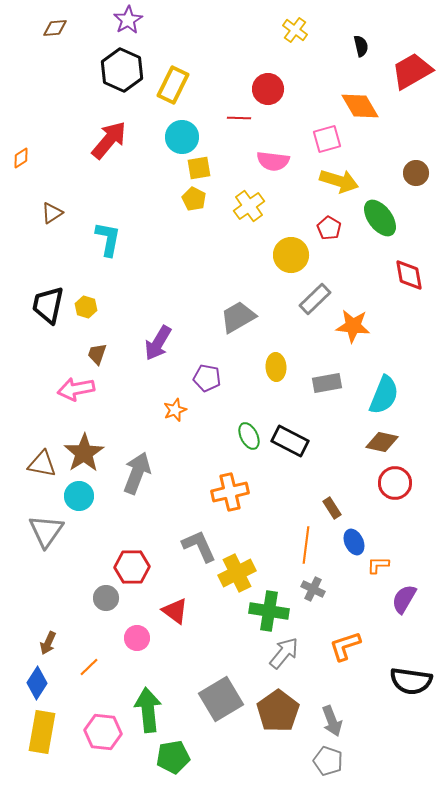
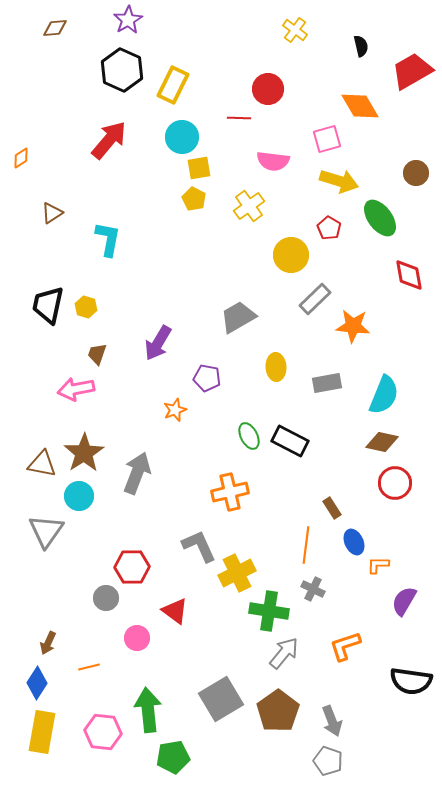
purple semicircle at (404, 599): moved 2 px down
orange line at (89, 667): rotated 30 degrees clockwise
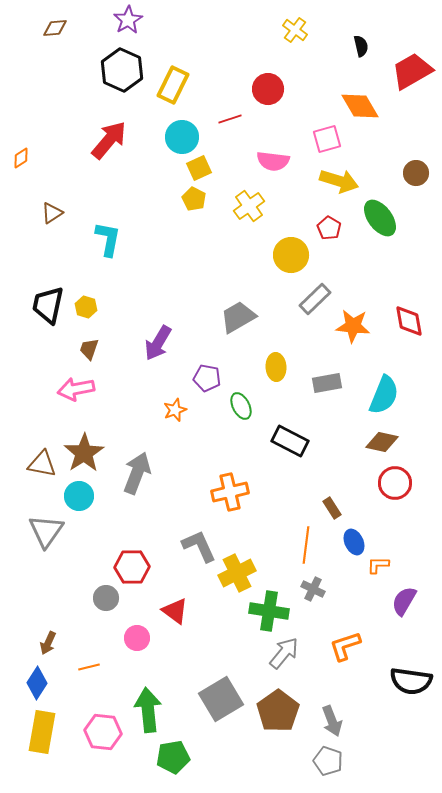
red line at (239, 118): moved 9 px left, 1 px down; rotated 20 degrees counterclockwise
yellow square at (199, 168): rotated 15 degrees counterclockwise
red diamond at (409, 275): moved 46 px down
brown trapezoid at (97, 354): moved 8 px left, 5 px up
green ellipse at (249, 436): moved 8 px left, 30 px up
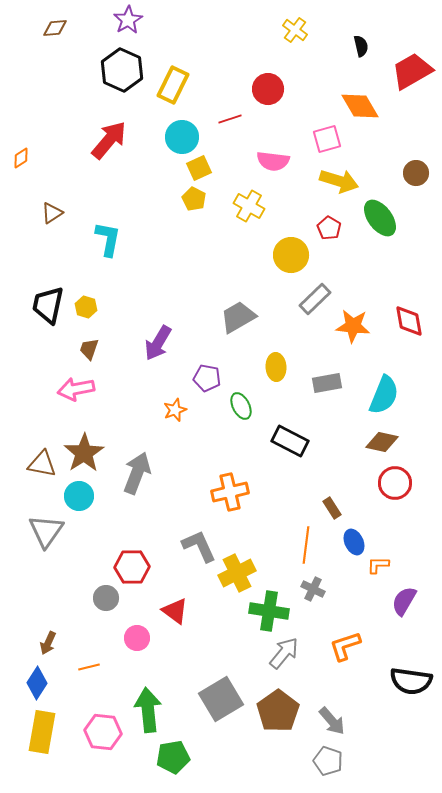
yellow cross at (249, 206): rotated 24 degrees counterclockwise
gray arrow at (332, 721): rotated 20 degrees counterclockwise
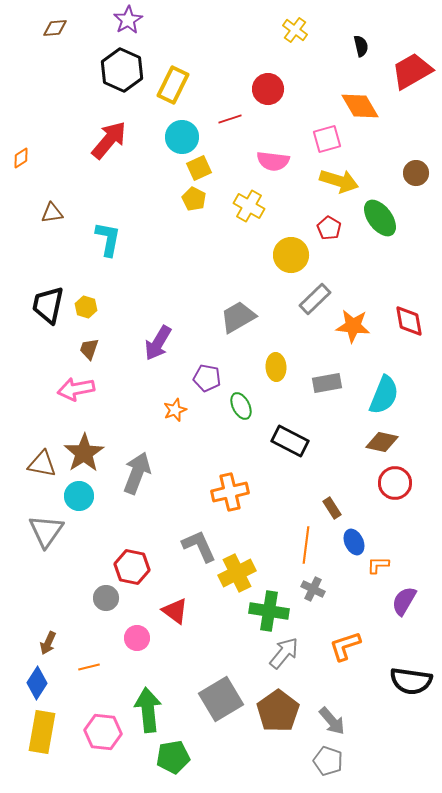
brown triangle at (52, 213): rotated 25 degrees clockwise
red hexagon at (132, 567): rotated 12 degrees clockwise
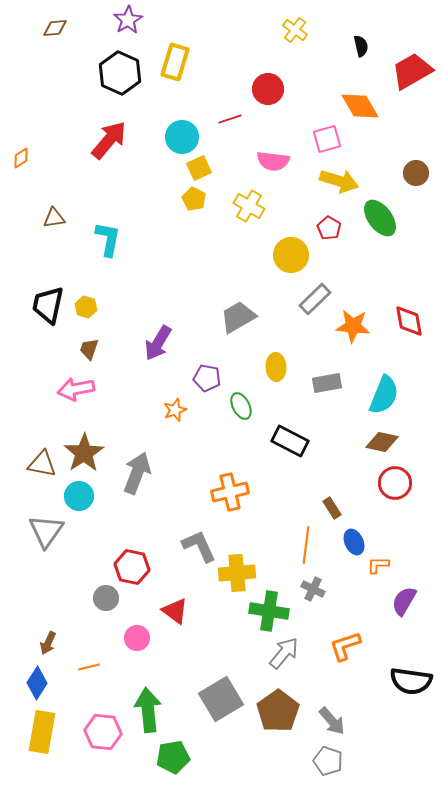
black hexagon at (122, 70): moved 2 px left, 3 px down
yellow rectangle at (173, 85): moved 2 px right, 23 px up; rotated 9 degrees counterclockwise
brown triangle at (52, 213): moved 2 px right, 5 px down
yellow cross at (237, 573): rotated 21 degrees clockwise
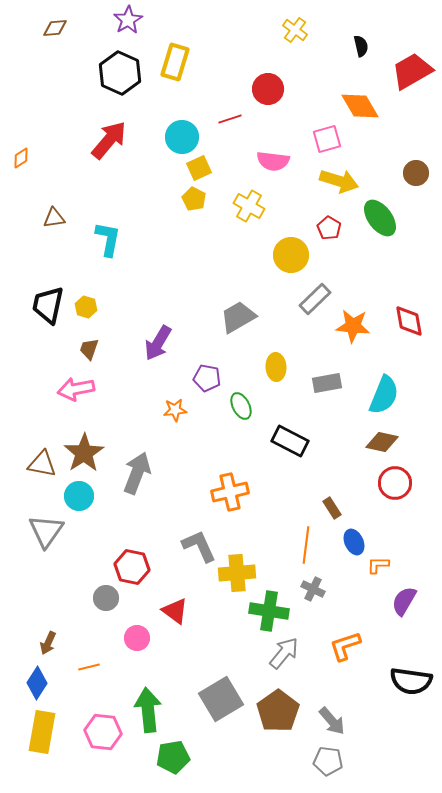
orange star at (175, 410): rotated 15 degrees clockwise
gray pentagon at (328, 761): rotated 12 degrees counterclockwise
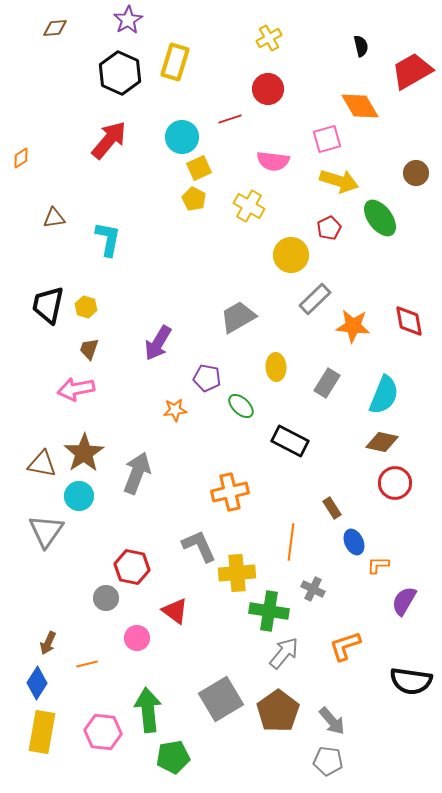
yellow cross at (295, 30): moved 26 px left, 8 px down; rotated 25 degrees clockwise
red pentagon at (329, 228): rotated 15 degrees clockwise
gray rectangle at (327, 383): rotated 48 degrees counterclockwise
green ellipse at (241, 406): rotated 20 degrees counterclockwise
orange line at (306, 545): moved 15 px left, 3 px up
orange line at (89, 667): moved 2 px left, 3 px up
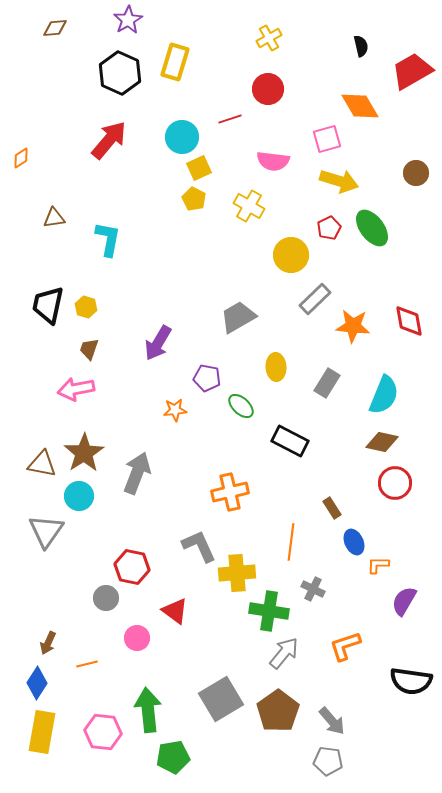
green ellipse at (380, 218): moved 8 px left, 10 px down
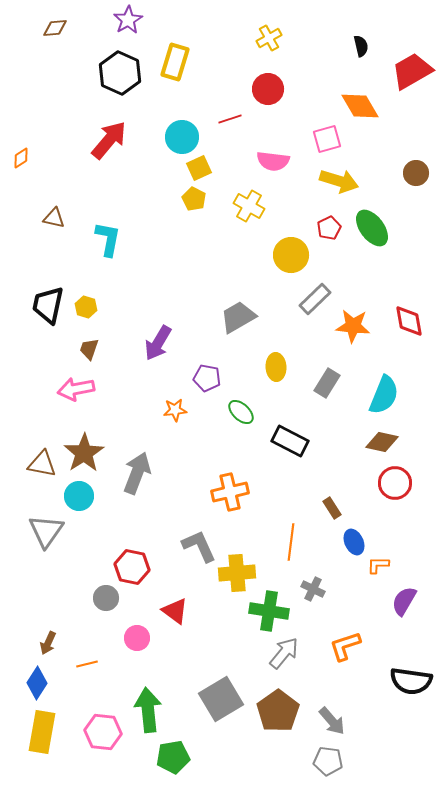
brown triangle at (54, 218): rotated 20 degrees clockwise
green ellipse at (241, 406): moved 6 px down
